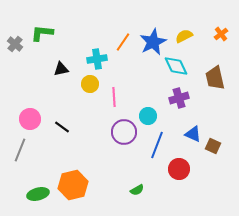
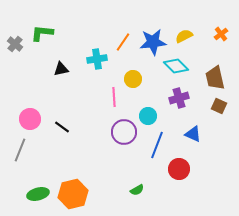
blue star: rotated 20 degrees clockwise
cyan diamond: rotated 20 degrees counterclockwise
yellow circle: moved 43 px right, 5 px up
brown square: moved 6 px right, 40 px up
orange hexagon: moved 9 px down
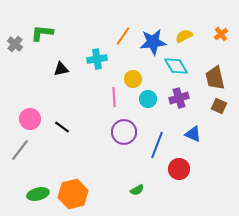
orange line: moved 6 px up
cyan diamond: rotated 15 degrees clockwise
cyan circle: moved 17 px up
gray line: rotated 15 degrees clockwise
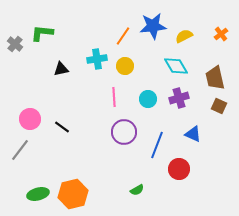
blue star: moved 16 px up
yellow circle: moved 8 px left, 13 px up
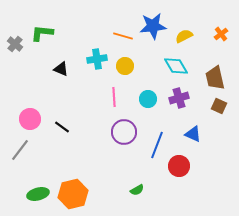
orange line: rotated 72 degrees clockwise
black triangle: rotated 35 degrees clockwise
red circle: moved 3 px up
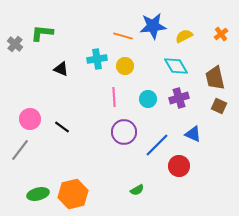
blue line: rotated 24 degrees clockwise
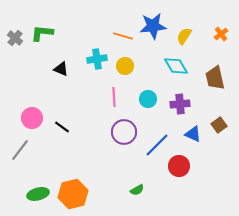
yellow semicircle: rotated 30 degrees counterclockwise
gray cross: moved 6 px up
purple cross: moved 1 px right, 6 px down; rotated 12 degrees clockwise
brown square: moved 19 px down; rotated 28 degrees clockwise
pink circle: moved 2 px right, 1 px up
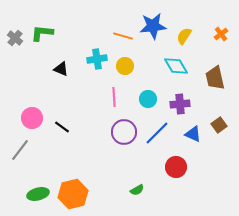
blue line: moved 12 px up
red circle: moved 3 px left, 1 px down
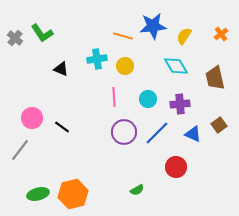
green L-shape: rotated 130 degrees counterclockwise
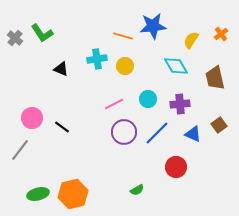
yellow semicircle: moved 7 px right, 4 px down
pink line: moved 7 px down; rotated 66 degrees clockwise
